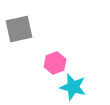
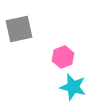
pink hexagon: moved 8 px right, 6 px up
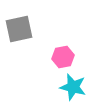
pink hexagon: rotated 10 degrees clockwise
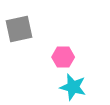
pink hexagon: rotated 10 degrees clockwise
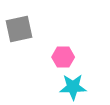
cyan star: rotated 16 degrees counterclockwise
